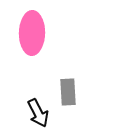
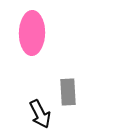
black arrow: moved 2 px right, 1 px down
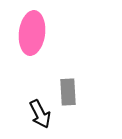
pink ellipse: rotated 6 degrees clockwise
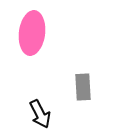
gray rectangle: moved 15 px right, 5 px up
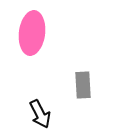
gray rectangle: moved 2 px up
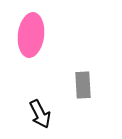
pink ellipse: moved 1 px left, 2 px down
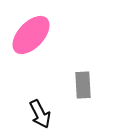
pink ellipse: rotated 36 degrees clockwise
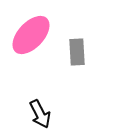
gray rectangle: moved 6 px left, 33 px up
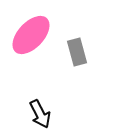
gray rectangle: rotated 12 degrees counterclockwise
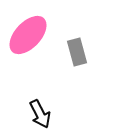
pink ellipse: moved 3 px left
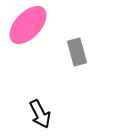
pink ellipse: moved 10 px up
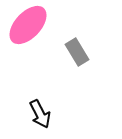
gray rectangle: rotated 16 degrees counterclockwise
